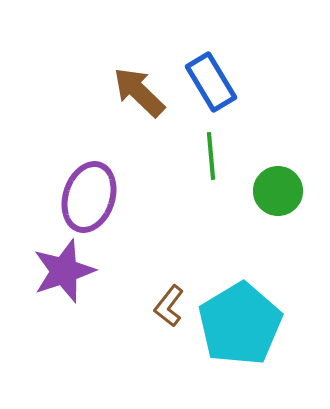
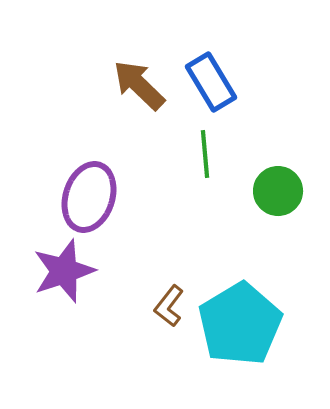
brown arrow: moved 7 px up
green line: moved 6 px left, 2 px up
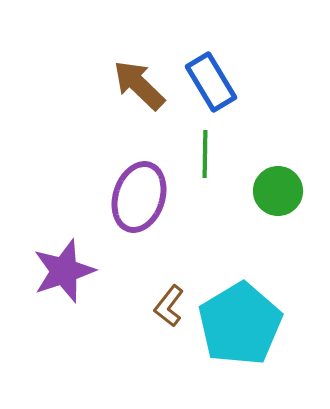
green line: rotated 6 degrees clockwise
purple ellipse: moved 50 px right
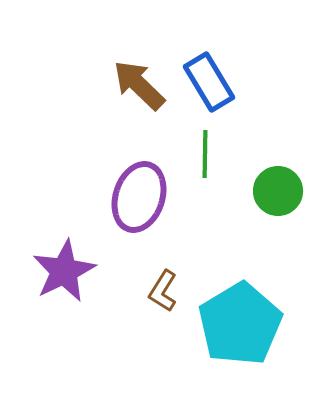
blue rectangle: moved 2 px left
purple star: rotated 8 degrees counterclockwise
brown L-shape: moved 6 px left, 15 px up; rotated 6 degrees counterclockwise
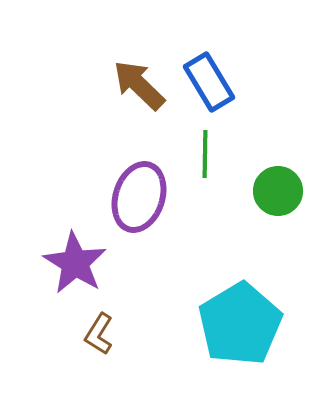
purple star: moved 11 px right, 8 px up; rotated 14 degrees counterclockwise
brown L-shape: moved 64 px left, 43 px down
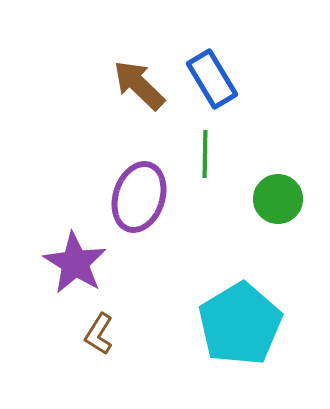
blue rectangle: moved 3 px right, 3 px up
green circle: moved 8 px down
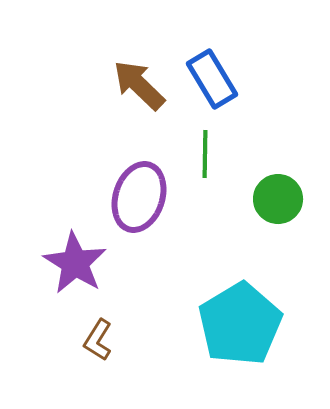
brown L-shape: moved 1 px left, 6 px down
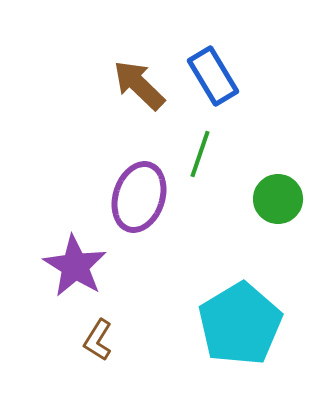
blue rectangle: moved 1 px right, 3 px up
green line: moved 5 px left; rotated 18 degrees clockwise
purple star: moved 3 px down
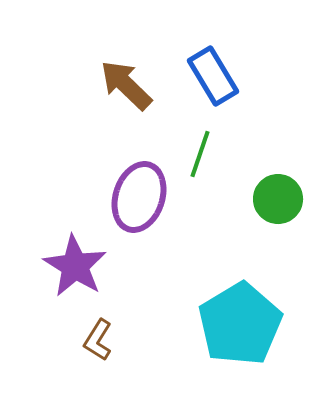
brown arrow: moved 13 px left
